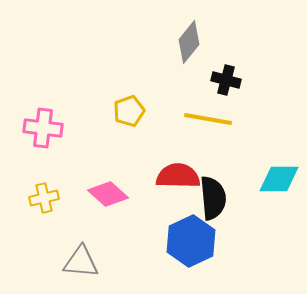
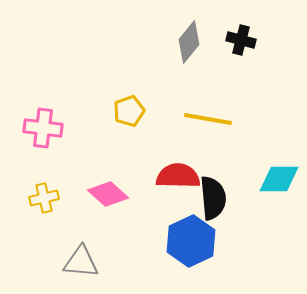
black cross: moved 15 px right, 40 px up
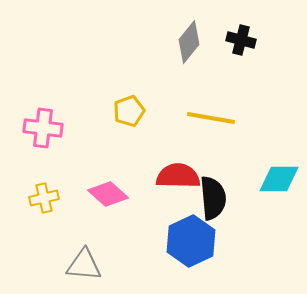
yellow line: moved 3 px right, 1 px up
gray triangle: moved 3 px right, 3 px down
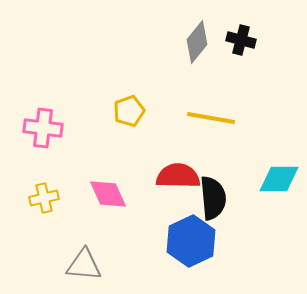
gray diamond: moved 8 px right
pink diamond: rotated 24 degrees clockwise
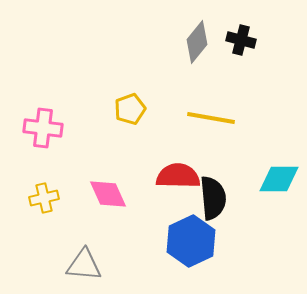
yellow pentagon: moved 1 px right, 2 px up
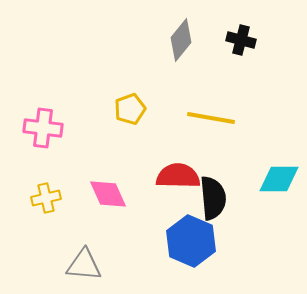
gray diamond: moved 16 px left, 2 px up
yellow cross: moved 2 px right
blue hexagon: rotated 12 degrees counterclockwise
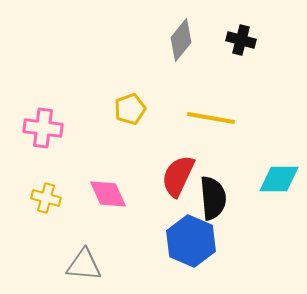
red semicircle: rotated 66 degrees counterclockwise
yellow cross: rotated 28 degrees clockwise
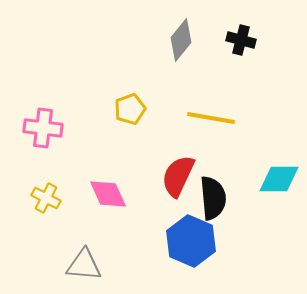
yellow cross: rotated 12 degrees clockwise
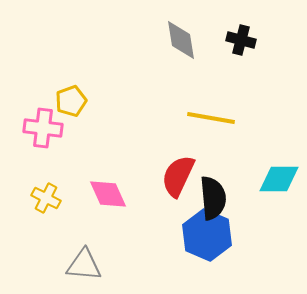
gray diamond: rotated 48 degrees counterclockwise
yellow pentagon: moved 59 px left, 8 px up
blue hexagon: moved 16 px right, 6 px up
